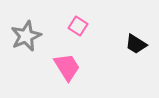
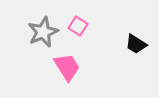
gray star: moved 17 px right, 4 px up
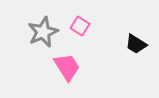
pink square: moved 2 px right
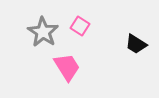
gray star: rotated 16 degrees counterclockwise
